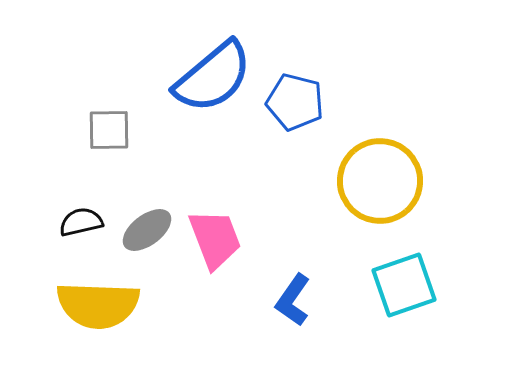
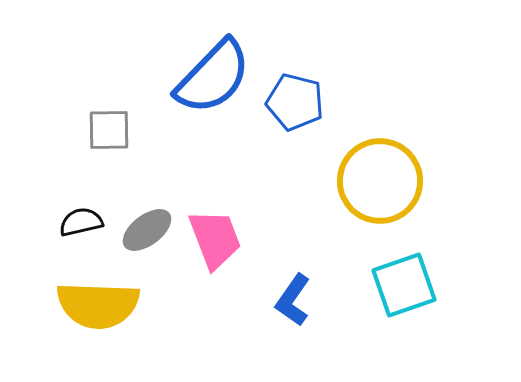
blue semicircle: rotated 6 degrees counterclockwise
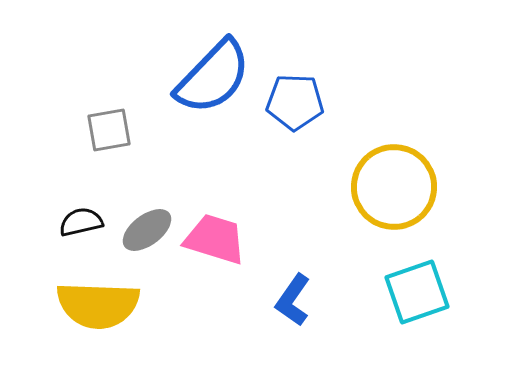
blue pentagon: rotated 12 degrees counterclockwise
gray square: rotated 9 degrees counterclockwise
yellow circle: moved 14 px right, 6 px down
pink trapezoid: rotated 52 degrees counterclockwise
cyan square: moved 13 px right, 7 px down
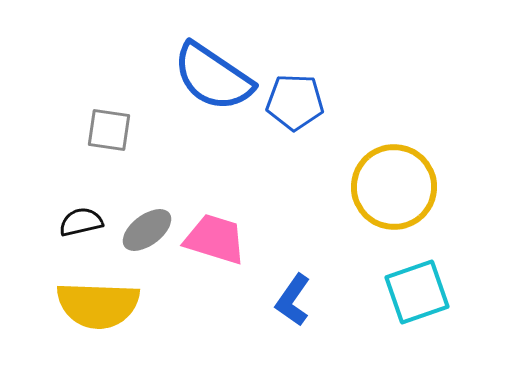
blue semicircle: rotated 80 degrees clockwise
gray square: rotated 18 degrees clockwise
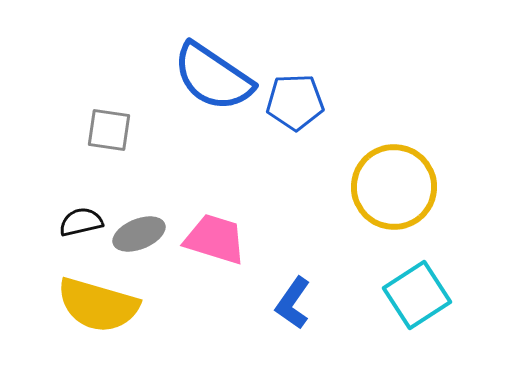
blue pentagon: rotated 4 degrees counterclockwise
gray ellipse: moved 8 px left, 4 px down; rotated 15 degrees clockwise
cyan square: moved 3 px down; rotated 14 degrees counterclockwise
blue L-shape: moved 3 px down
yellow semicircle: rotated 14 degrees clockwise
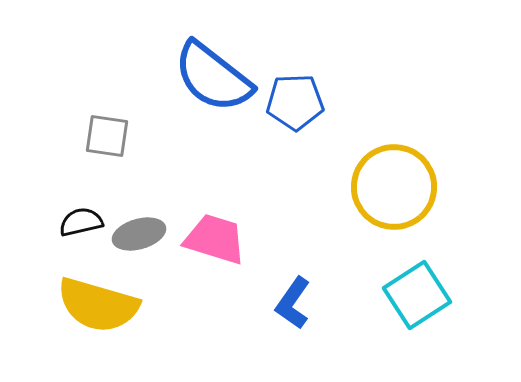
blue semicircle: rotated 4 degrees clockwise
gray square: moved 2 px left, 6 px down
gray ellipse: rotated 6 degrees clockwise
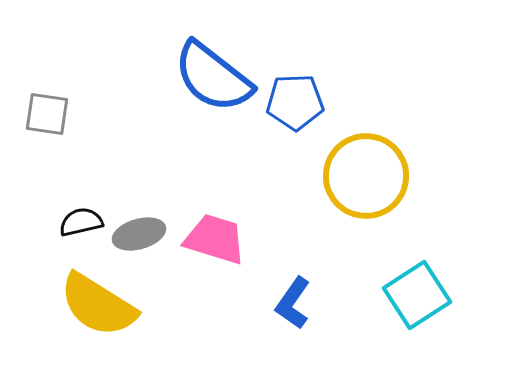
gray square: moved 60 px left, 22 px up
yellow circle: moved 28 px left, 11 px up
yellow semicircle: rotated 16 degrees clockwise
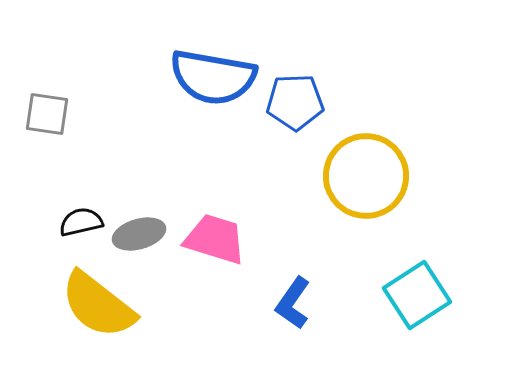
blue semicircle: rotated 28 degrees counterclockwise
yellow semicircle: rotated 6 degrees clockwise
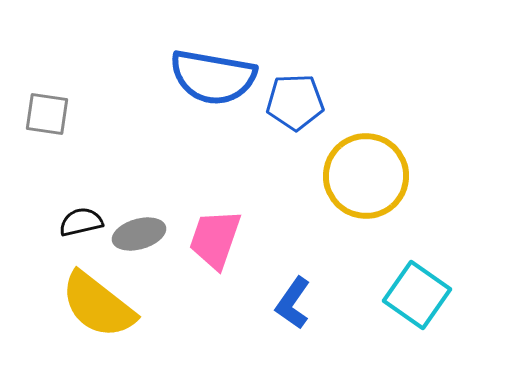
pink trapezoid: rotated 88 degrees counterclockwise
cyan square: rotated 22 degrees counterclockwise
